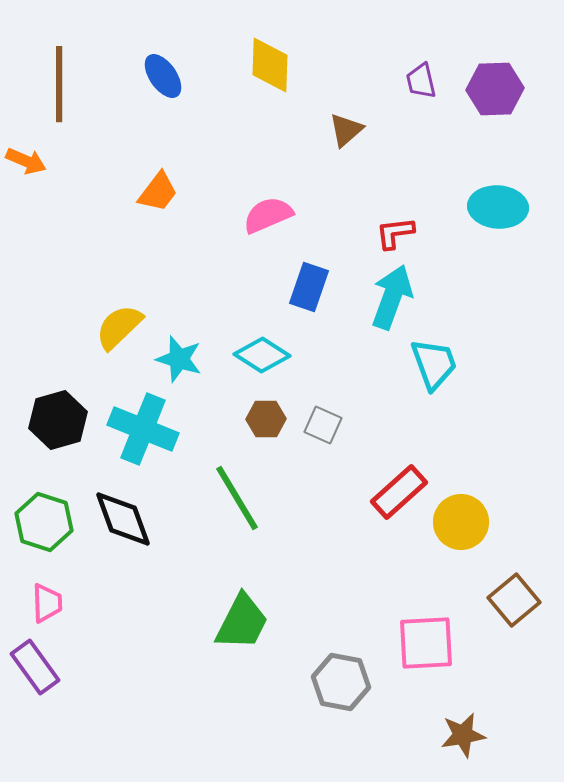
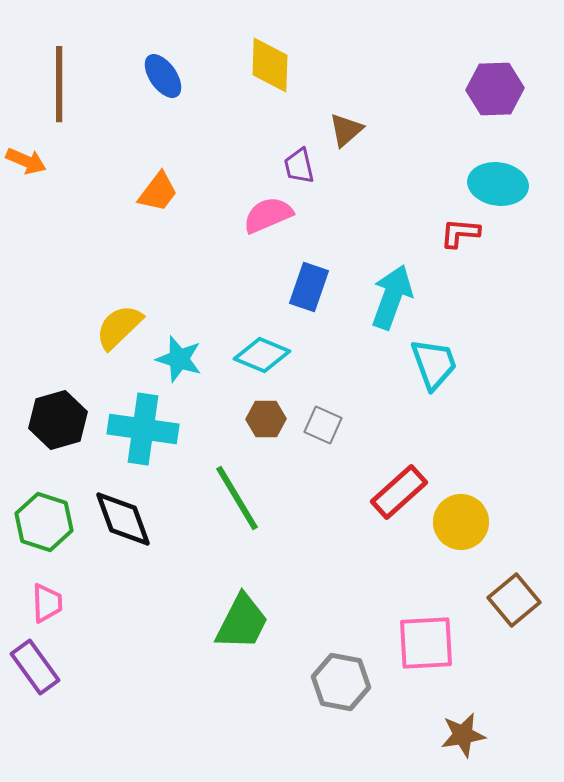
purple trapezoid: moved 122 px left, 85 px down
cyan ellipse: moved 23 px up; rotated 4 degrees clockwise
red L-shape: moved 65 px right; rotated 12 degrees clockwise
cyan diamond: rotated 10 degrees counterclockwise
cyan cross: rotated 14 degrees counterclockwise
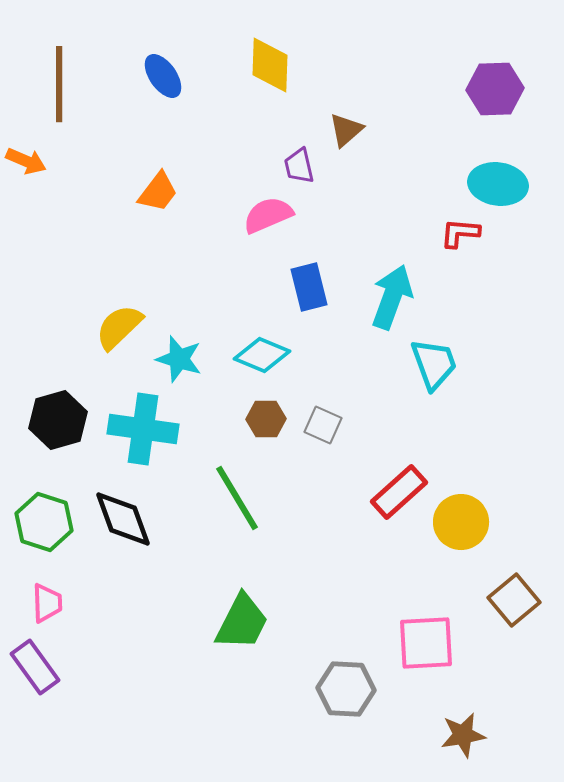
blue rectangle: rotated 33 degrees counterclockwise
gray hexagon: moved 5 px right, 7 px down; rotated 8 degrees counterclockwise
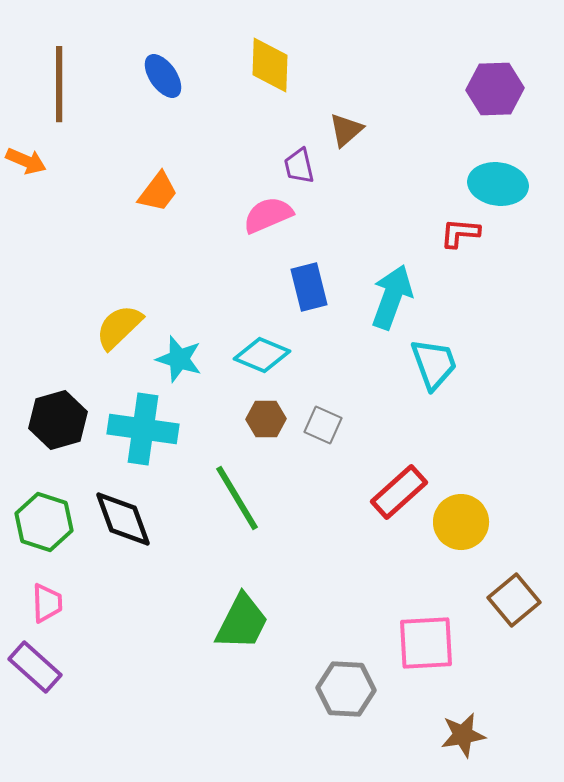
purple rectangle: rotated 12 degrees counterclockwise
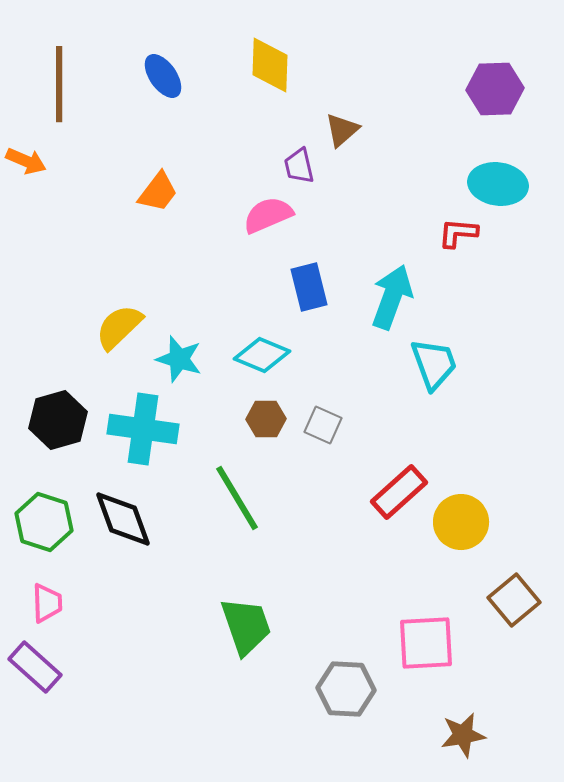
brown triangle: moved 4 px left
red L-shape: moved 2 px left
green trapezoid: moved 4 px right, 4 px down; rotated 46 degrees counterclockwise
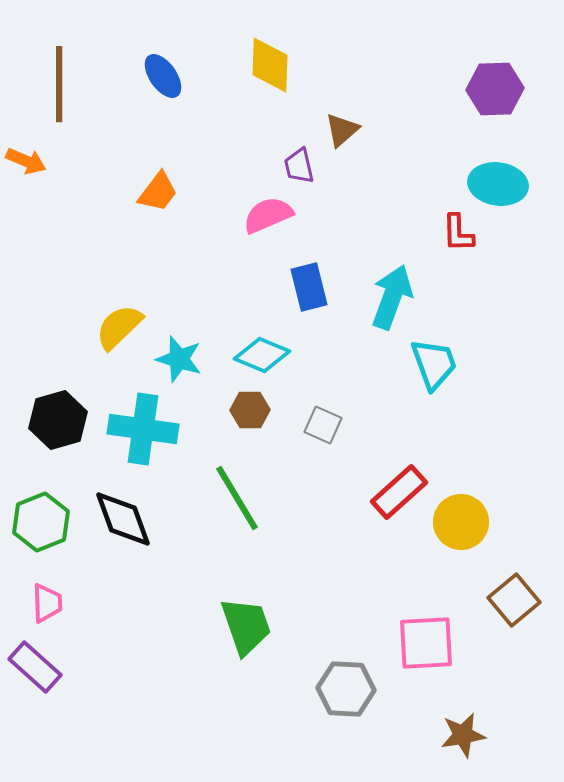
red L-shape: rotated 96 degrees counterclockwise
brown hexagon: moved 16 px left, 9 px up
green hexagon: moved 3 px left; rotated 20 degrees clockwise
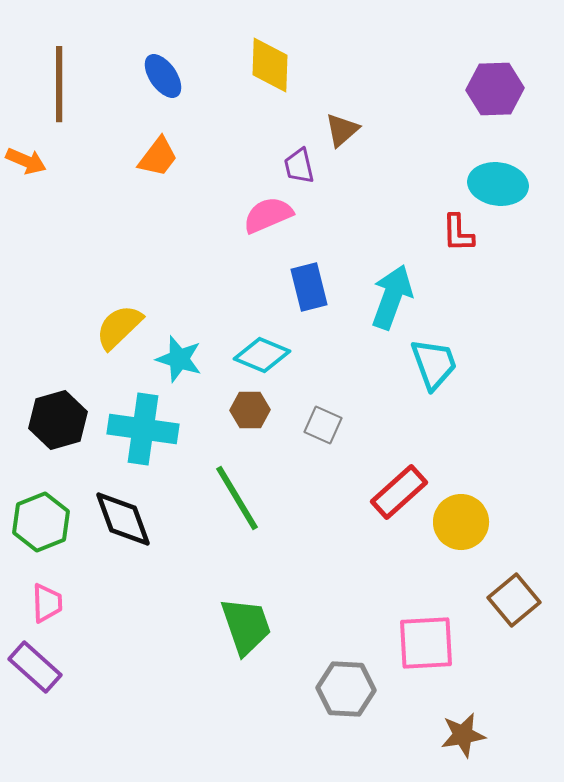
orange trapezoid: moved 35 px up
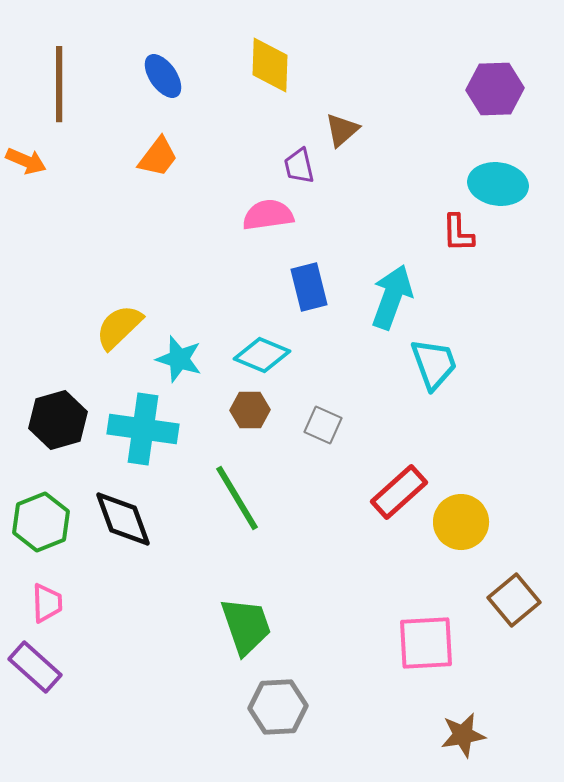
pink semicircle: rotated 15 degrees clockwise
gray hexagon: moved 68 px left, 18 px down; rotated 6 degrees counterclockwise
